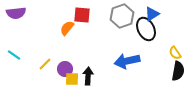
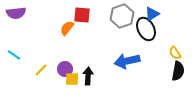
yellow line: moved 4 px left, 6 px down
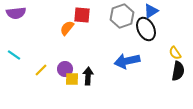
blue triangle: moved 1 px left, 3 px up
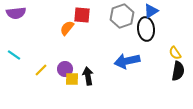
black ellipse: rotated 20 degrees clockwise
black arrow: rotated 12 degrees counterclockwise
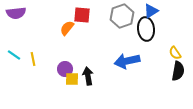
yellow line: moved 8 px left, 11 px up; rotated 56 degrees counterclockwise
